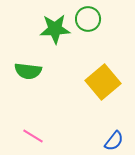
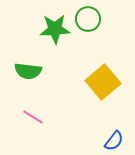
pink line: moved 19 px up
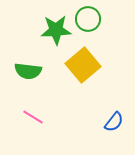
green star: moved 1 px right, 1 px down
yellow square: moved 20 px left, 17 px up
blue semicircle: moved 19 px up
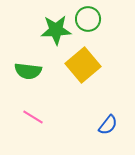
blue semicircle: moved 6 px left, 3 px down
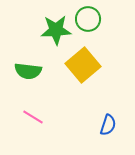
blue semicircle: rotated 20 degrees counterclockwise
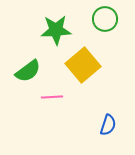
green circle: moved 17 px right
green semicircle: rotated 44 degrees counterclockwise
pink line: moved 19 px right, 20 px up; rotated 35 degrees counterclockwise
